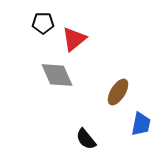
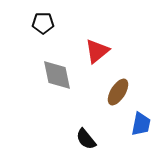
red triangle: moved 23 px right, 12 px down
gray diamond: rotated 12 degrees clockwise
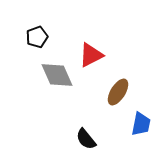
black pentagon: moved 6 px left, 14 px down; rotated 20 degrees counterclockwise
red triangle: moved 6 px left, 4 px down; rotated 12 degrees clockwise
gray diamond: rotated 12 degrees counterclockwise
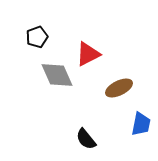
red triangle: moved 3 px left, 1 px up
brown ellipse: moved 1 px right, 4 px up; rotated 32 degrees clockwise
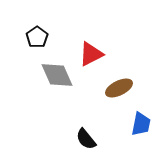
black pentagon: rotated 15 degrees counterclockwise
red triangle: moved 3 px right
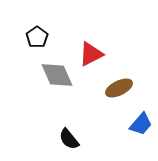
blue trapezoid: rotated 30 degrees clockwise
black semicircle: moved 17 px left
